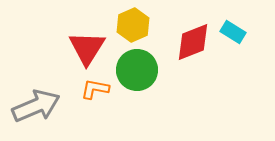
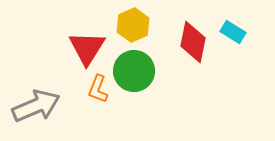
red diamond: rotated 57 degrees counterclockwise
green circle: moved 3 px left, 1 px down
orange L-shape: moved 3 px right; rotated 80 degrees counterclockwise
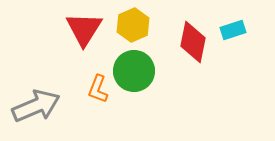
cyan rectangle: moved 2 px up; rotated 50 degrees counterclockwise
red triangle: moved 3 px left, 19 px up
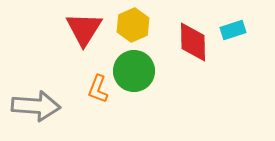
red diamond: rotated 12 degrees counterclockwise
gray arrow: rotated 27 degrees clockwise
